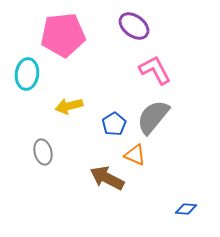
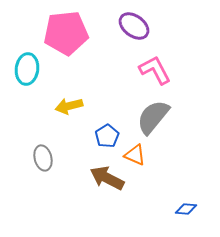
pink pentagon: moved 3 px right, 2 px up
cyan ellipse: moved 5 px up
blue pentagon: moved 7 px left, 12 px down
gray ellipse: moved 6 px down
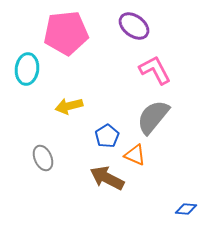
gray ellipse: rotated 10 degrees counterclockwise
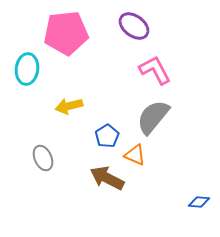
blue diamond: moved 13 px right, 7 px up
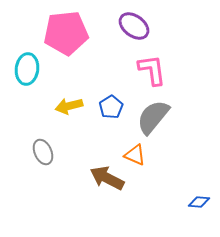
pink L-shape: moved 3 px left; rotated 20 degrees clockwise
blue pentagon: moved 4 px right, 29 px up
gray ellipse: moved 6 px up
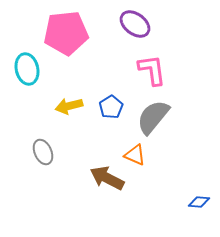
purple ellipse: moved 1 px right, 2 px up
cyan ellipse: rotated 20 degrees counterclockwise
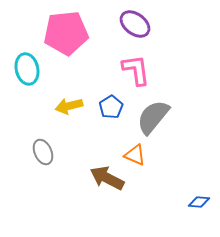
pink L-shape: moved 16 px left
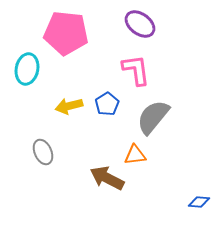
purple ellipse: moved 5 px right
pink pentagon: rotated 12 degrees clockwise
cyan ellipse: rotated 24 degrees clockwise
blue pentagon: moved 4 px left, 3 px up
orange triangle: rotated 30 degrees counterclockwise
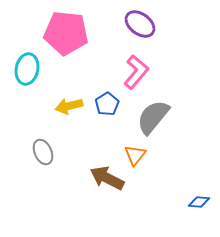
pink L-shape: moved 2 px down; rotated 48 degrees clockwise
orange triangle: rotated 45 degrees counterclockwise
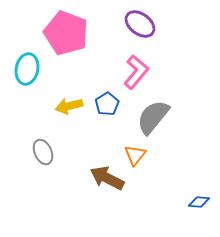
pink pentagon: rotated 15 degrees clockwise
